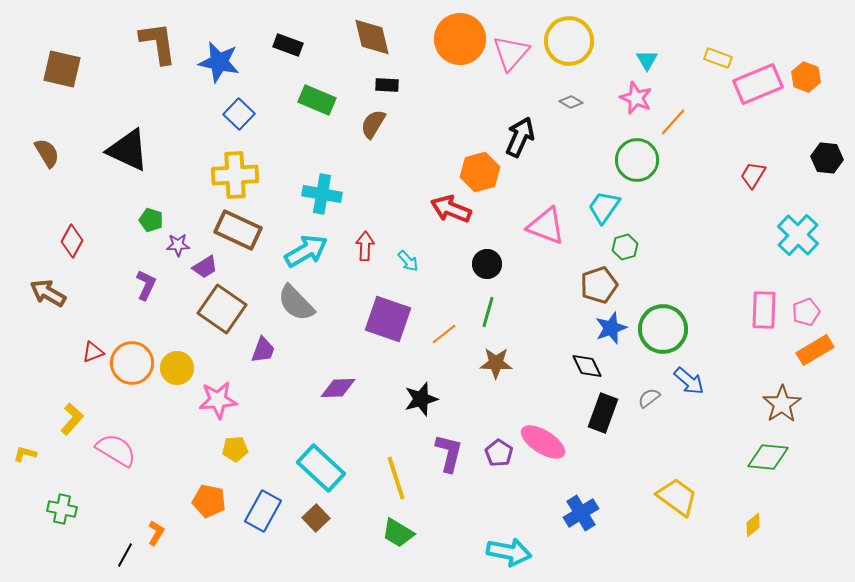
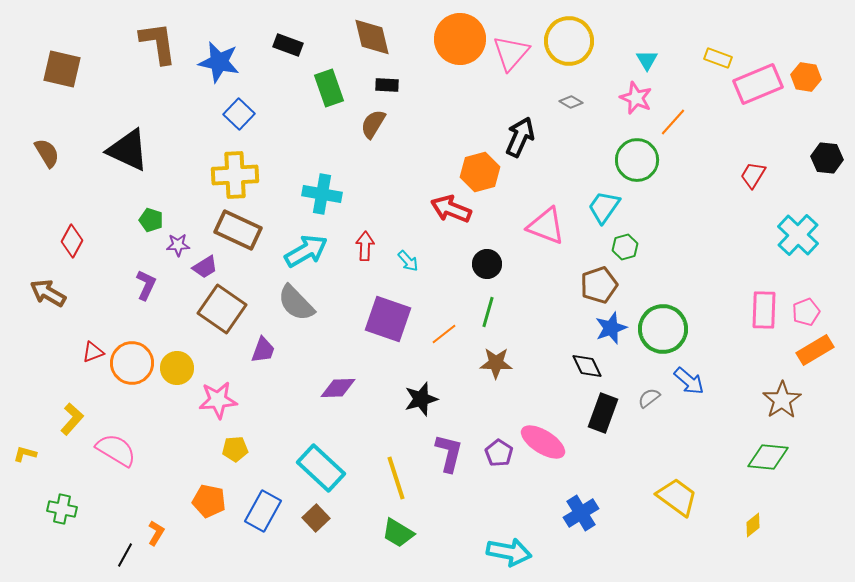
orange hexagon at (806, 77): rotated 12 degrees counterclockwise
green rectangle at (317, 100): moved 12 px right, 12 px up; rotated 48 degrees clockwise
brown star at (782, 404): moved 4 px up
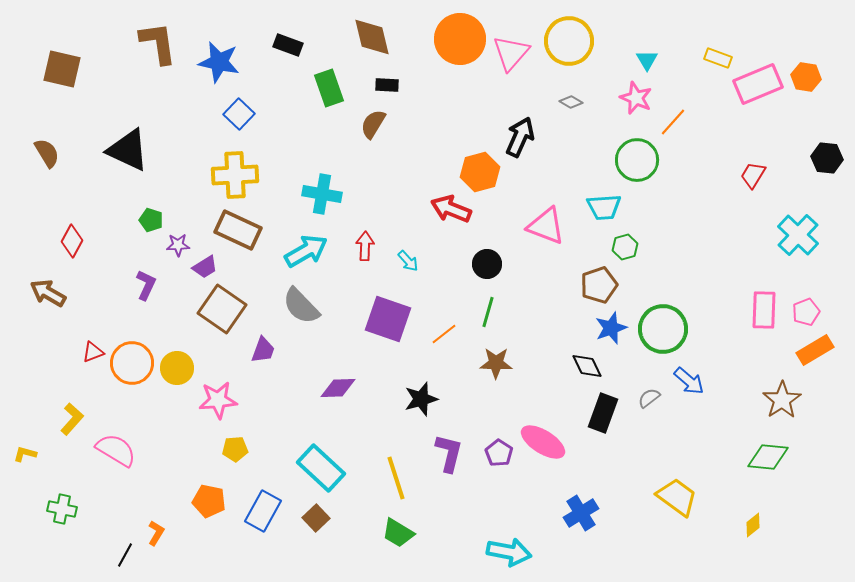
cyan trapezoid at (604, 207): rotated 129 degrees counterclockwise
gray semicircle at (296, 303): moved 5 px right, 3 px down
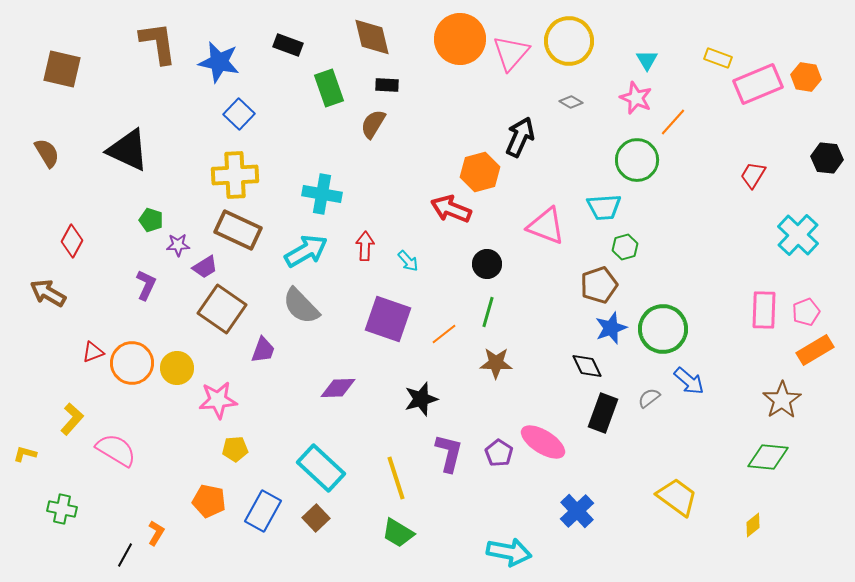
blue cross at (581, 513): moved 4 px left, 2 px up; rotated 12 degrees counterclockwise
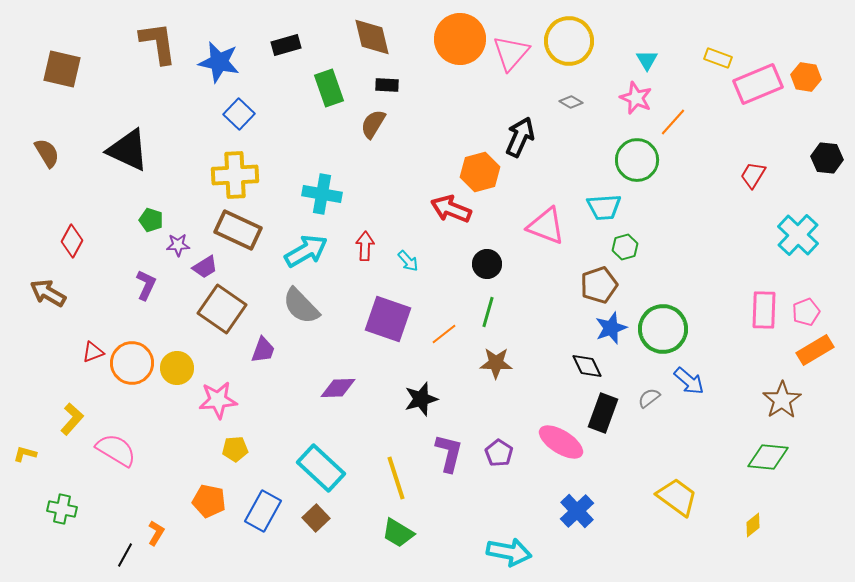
black rectangle at (288, 45): moved 2 px left; rotated 36 degrees counterclockwise
pink ellipse at (543, 442): moved 18 px right
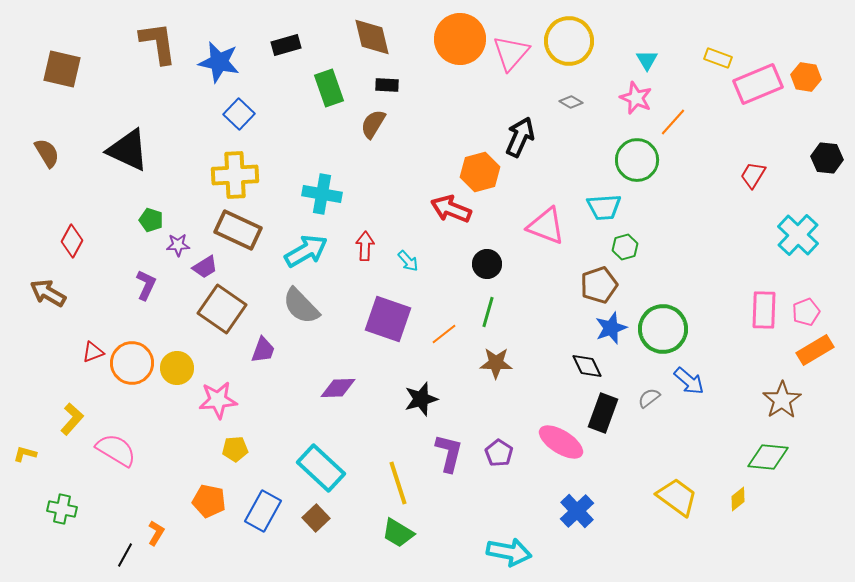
yellow line at (396, 478): moved 2 px right, 5 px down
yellow diamond at (753, 525): moved 15 px left, 26 px up
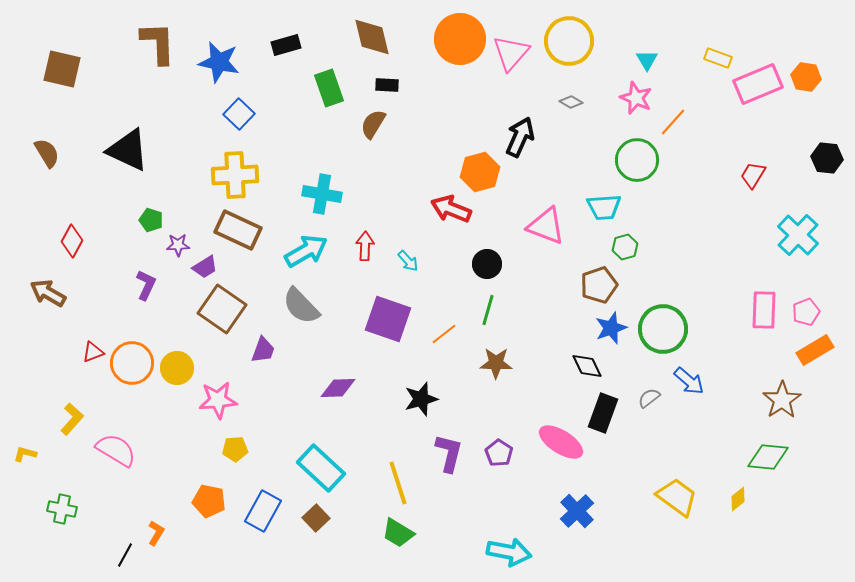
brown L-shape at (158, 43): rotated 6 degrees clockwise
green line at (488, 312): moved 2 px up
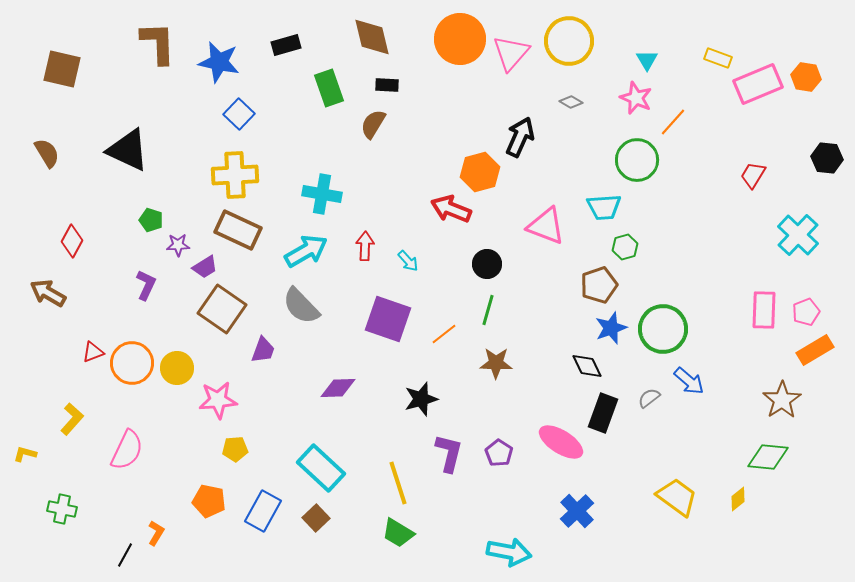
pink semicircle at (116, 450): moved 11 px right; rotated 84 degrees clockwise
